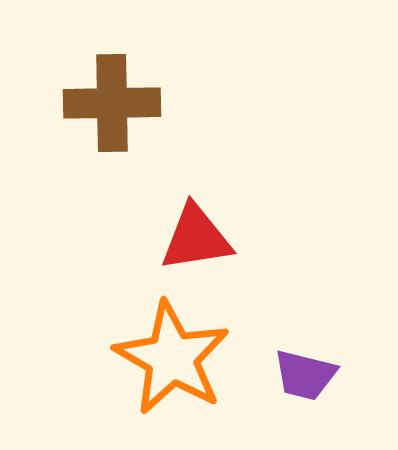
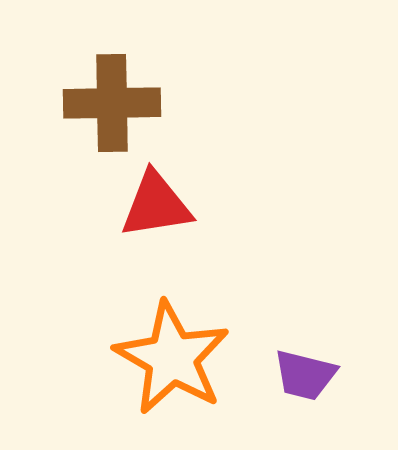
red triangle: moved 40 px left, 33 px up
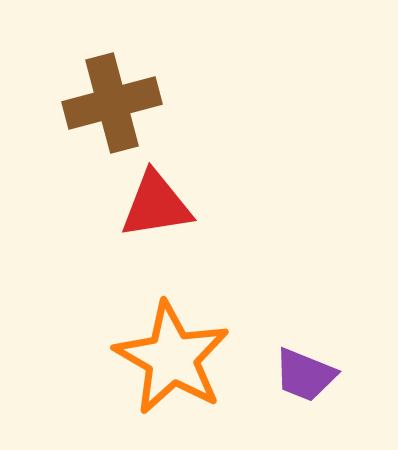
brown cross: rotated 14 degrees counterclockwise
purple trapezoid: rotated 8 degrees clockwise
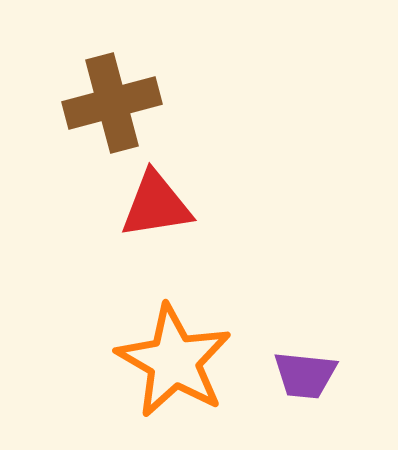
orange star: moved 2 px right, 3 px down
purple trapezoid: rotated 16 degrees counterclockwise
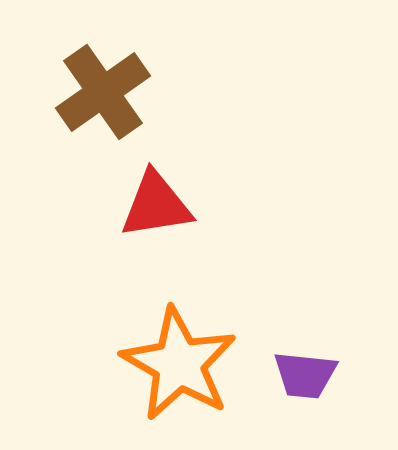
brown cross: moved 9 px left, 11 px up; rotated 20 degrees counterclockwise
orange star: moved 5 px right, 3 px down
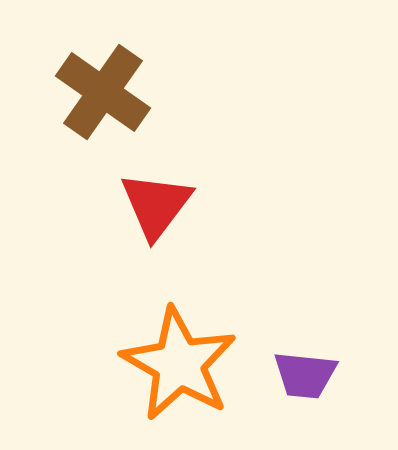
brown cross: rotated 20 degrees counterclockwise
red triangle: rotated 44 degrees counterclockwise
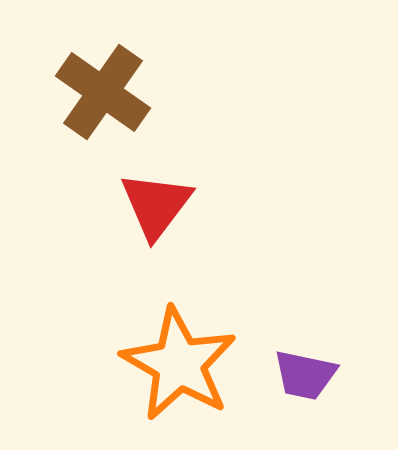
purple trapezoid: rotated 6 degrees clockwise
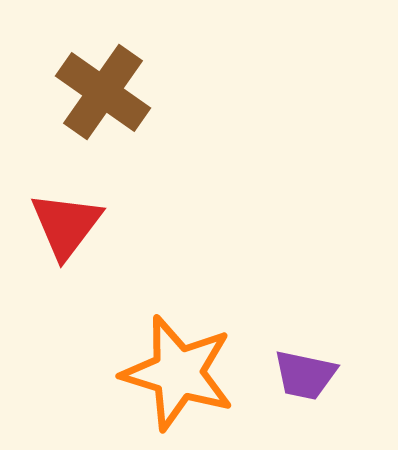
red triangle: moved 90 px left, 20 px down
orange star: moved 1 px left, 9 px down; rotated 13 degrees counterclockwise
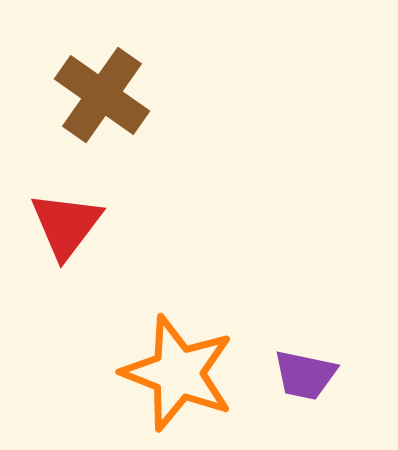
brown cross: moved 1 px left, 3 px down
orange star: rotated 4 degrees clockwise
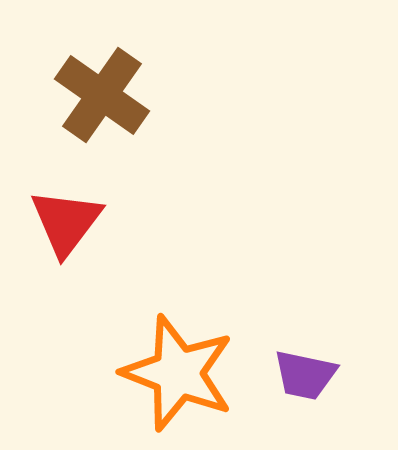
red triangle: moved 3 px up
